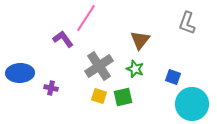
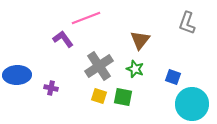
pink line: rotated 36 degrees clockwise
blue ellipse: moved 3 px left, 2 px down
green square: rotated 24 degrees clockwise
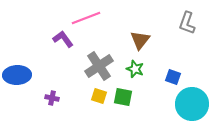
purple cross: moved 1 px right, 10 px down
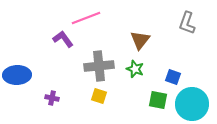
gray cross: rotated 28 degrees clockwise
green square: moved 35 px right, 3 px down
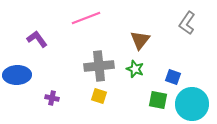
gray L-shape: rotated 15 degrees clockwise
purple L-shape: moved 26 px left
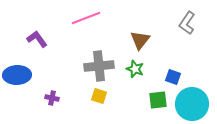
green square: rotated 18 degrees counterclockwise
